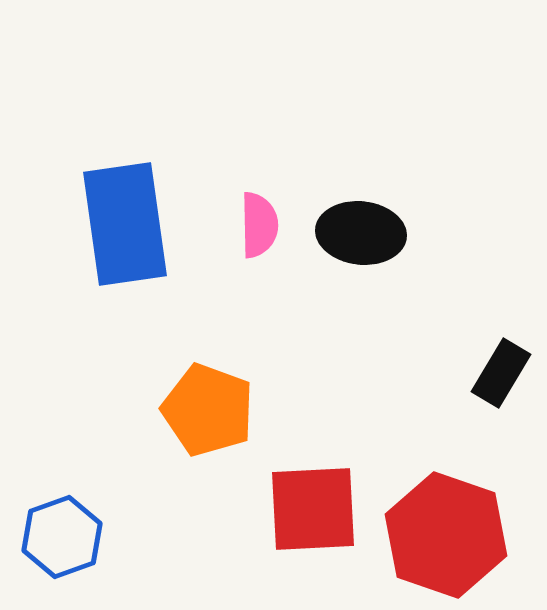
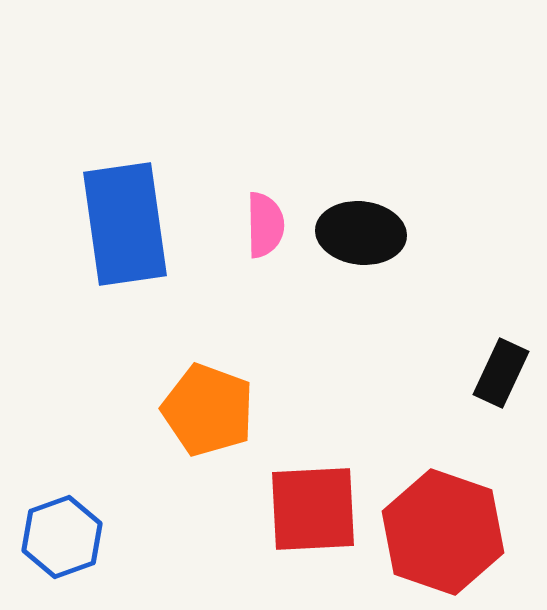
pink semicircle: moved 6 px right
black rectangle: rotated 6 degrees counterclockwise
red hexagon: moved 3 px left, 3 px up
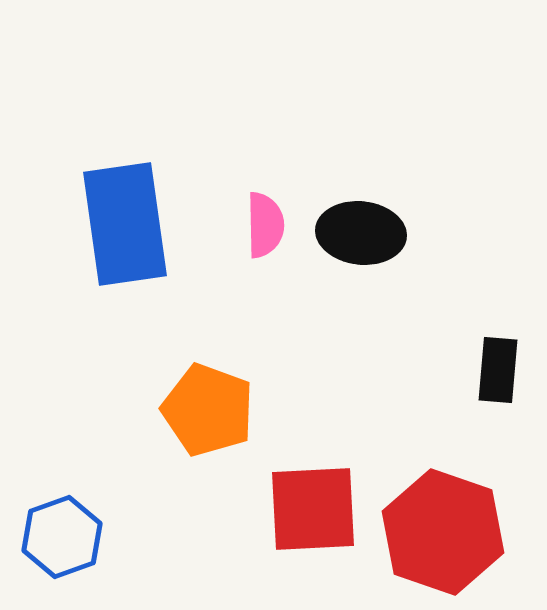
black rectangle: moved 3 px left, 3 px up; rotated 20 degrees counterclockwise
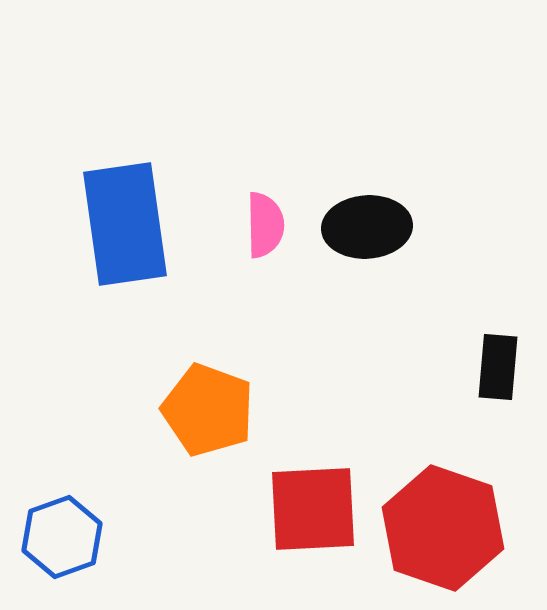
black ellipse: moved 6 px right, 6 px up; rotated 10 degrees counterclockwise
black rectangle: moved 3 px up
red hexagon: moved 4 px up
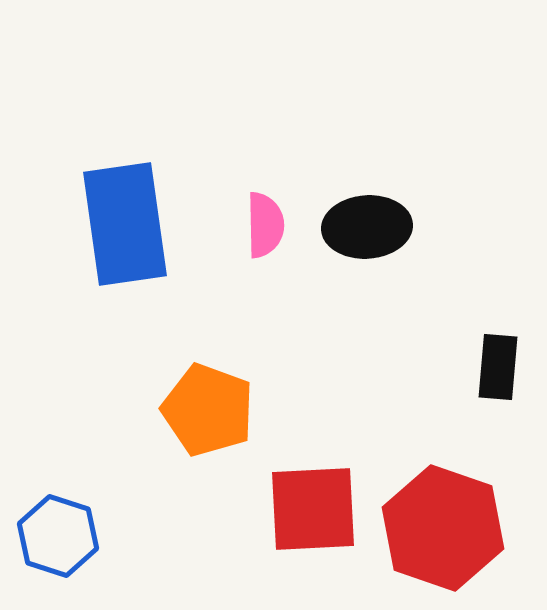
blue hexagon: moved 4 px left, 1 px up; rotated 22 degrees counterclockwise
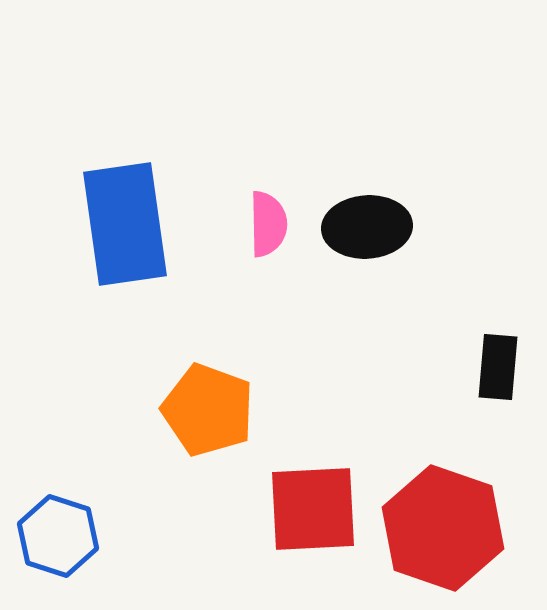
pink semicircle: moved 3 px right, 1 px up
